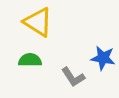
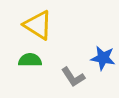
yellow triangle: moved 3 px down
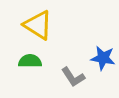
green semicircle: moved 1 px down
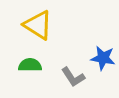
green semicircle: moved 4 px down
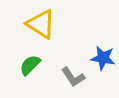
yellow triangle: moved 3 px right, 1 px up
green semicircle: rotated 45 degrees counterclockwise
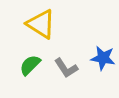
gray L-shape: moved 7 px left, 9 px up
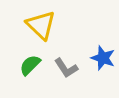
yellow triangle: moved 1 px down; rotated 12 degrees clockwise
blue star: rotated 10 degrees clockwise
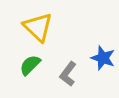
yellow triangle: moved 3 px left, 2 px down
gray L-shape: moved 2 px right, 6 px down; rotated 70 degrees clockwise
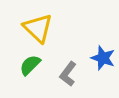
yellow triangle: moved 1 px down
